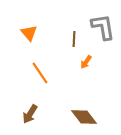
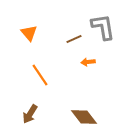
brown line: rotated 63 degrees clockwise
orange arrow: moved 2 px right; rotated 48 degrees clockwise
orange line: moved 2 px down
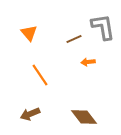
brown arrow: rotated 36 degrees clockwise
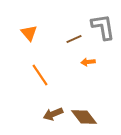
brown arrow: moved 23 px right
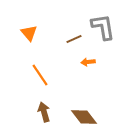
brown arrow: moved 9 px left, 2 px up; rotated 96 degrees clockwise
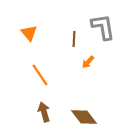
brown line: rotated 63 degrees counterclockwise
orange arrow: rotated 40 degrees counterclockwise
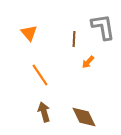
brown diamond: rotated 12 degrees clockwise
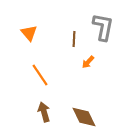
gray L-shape: rotated 20 degrees clockwise
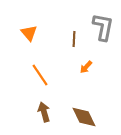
orange arrow: moved 2 px left, 5 px down
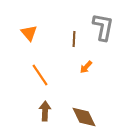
brown arrow: moved 1 px right, 1 px up; rotated 18 degrees clockwise
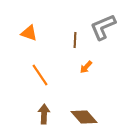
gray L-shape: rotated 124 degrees counterclockwise
orange triangle: rotated 30 degrees counterclockwise
brown line: moved 1 px right, 1 px down
brown arrow: moved 1 px left, 3 px down
brown diamond: rotated 16 degrees counterclockwise
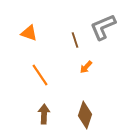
brown line: rotated 21 degrees counterclockwise
brown diamond: moved 1 px right, 2 px up; rotated 60 degrees clockwise
